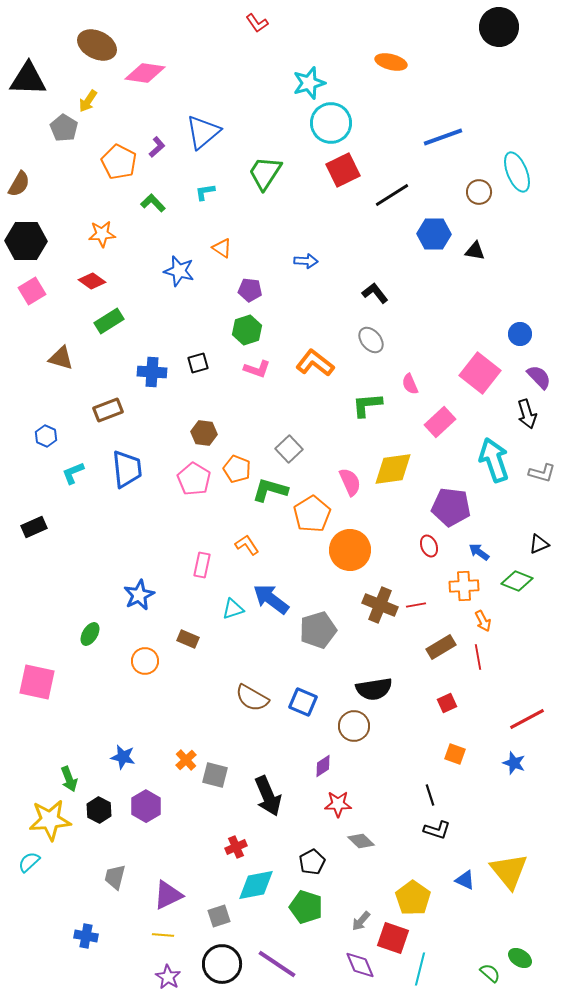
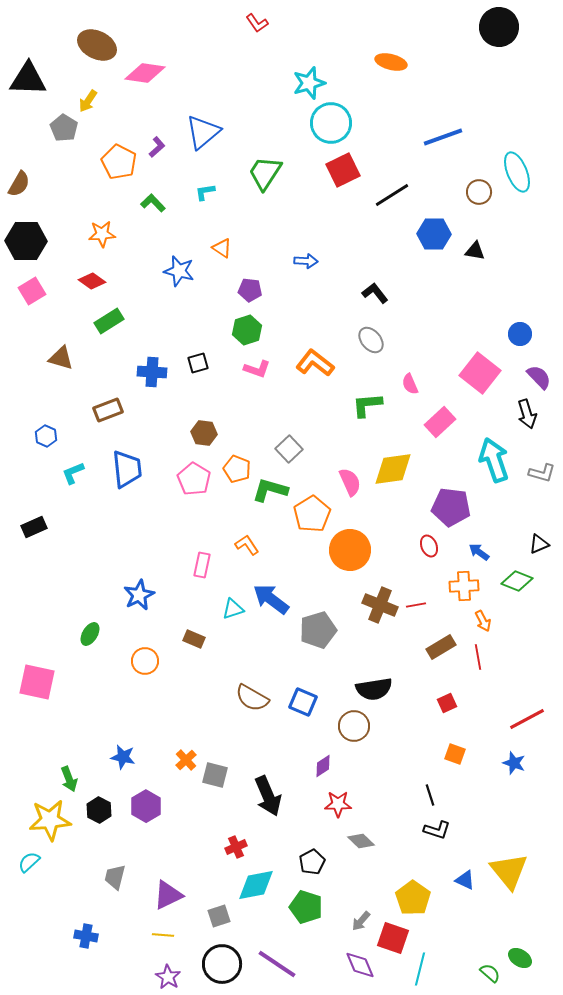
brown rectangle at (188, 639): moved 6 px right
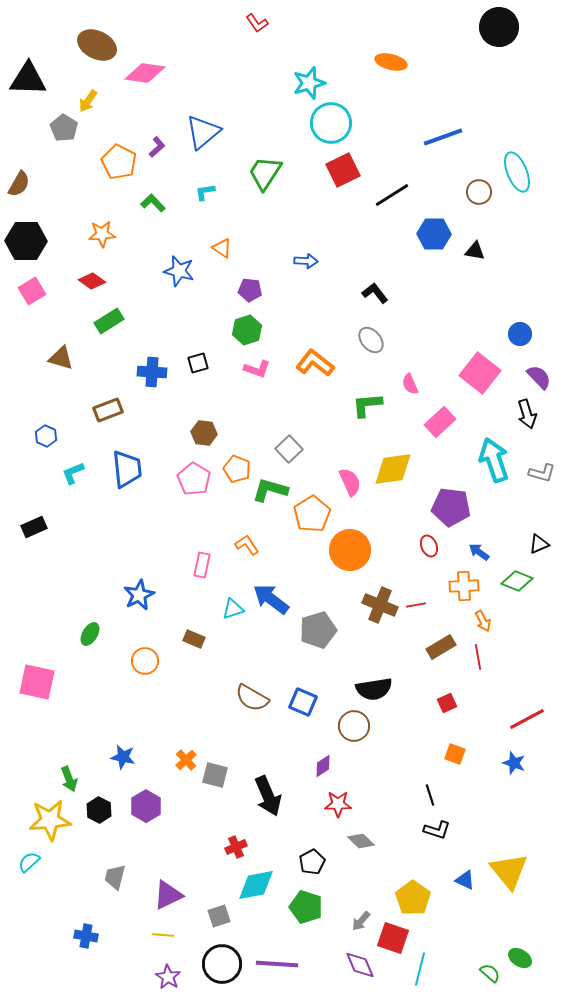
purple line at (277, 964): rotated 30 degrees counterclockwise
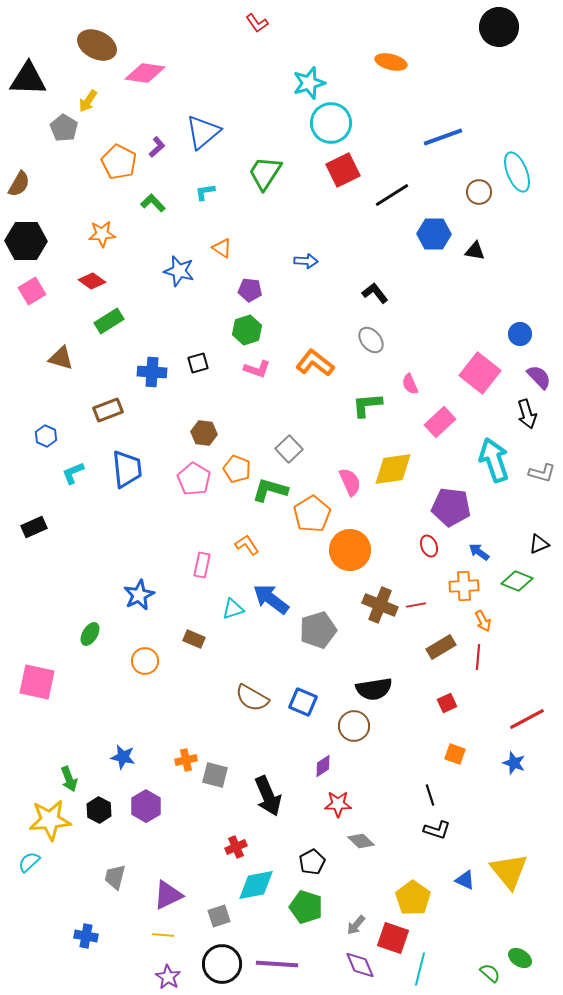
red line at (478, 657): rotated 15 degrees clockwise
orange cross at (186, 760): rotated 30 degrees clockwise
gray arrow at (361, 921): moved 5 px left, 4 px down
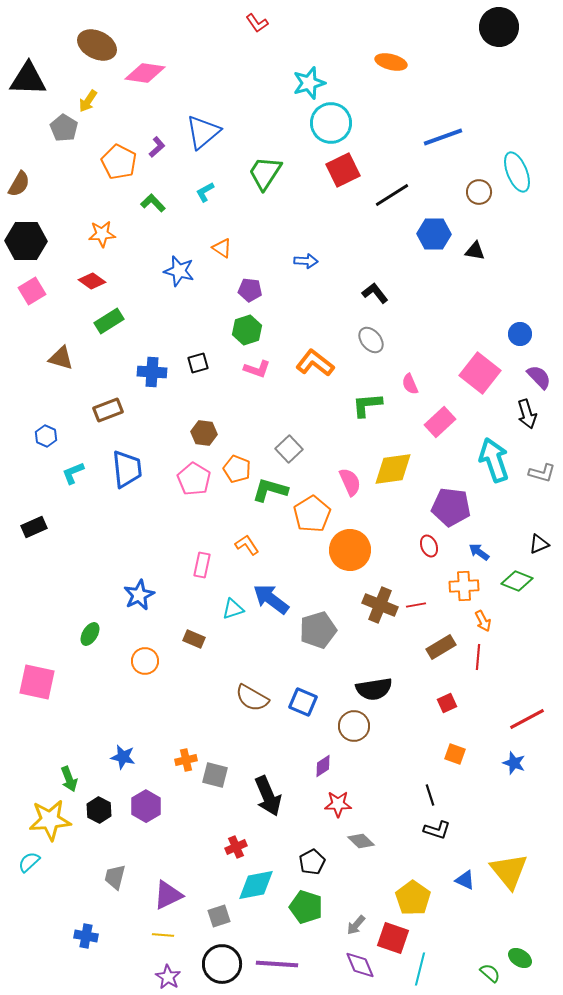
cyan L-shape at (205, 192): rotated 20 degrees counterclockwise
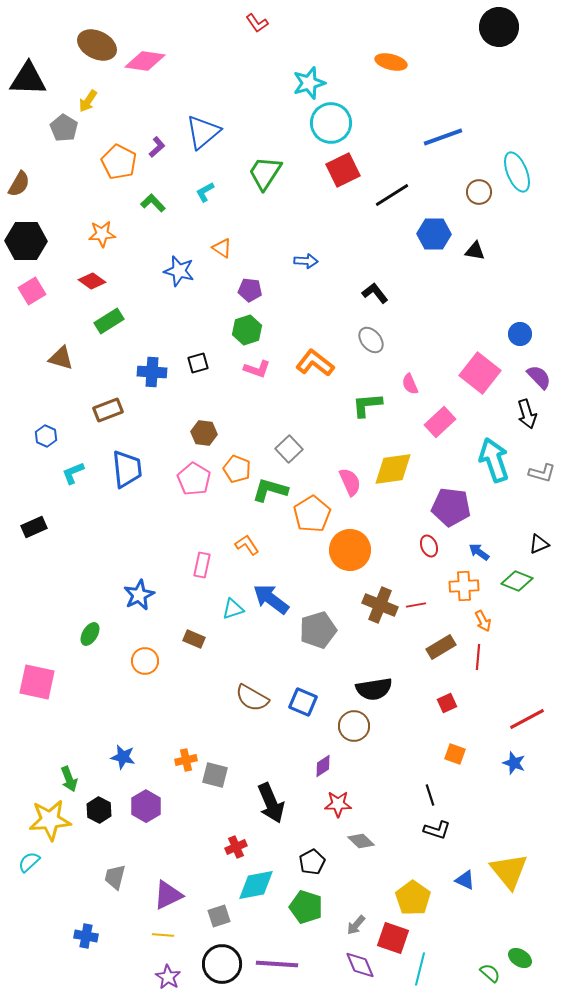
pink diamond at (145, 73): moved 12 px up
black arrow at (268, 796): moved 3 px right, 7 px down
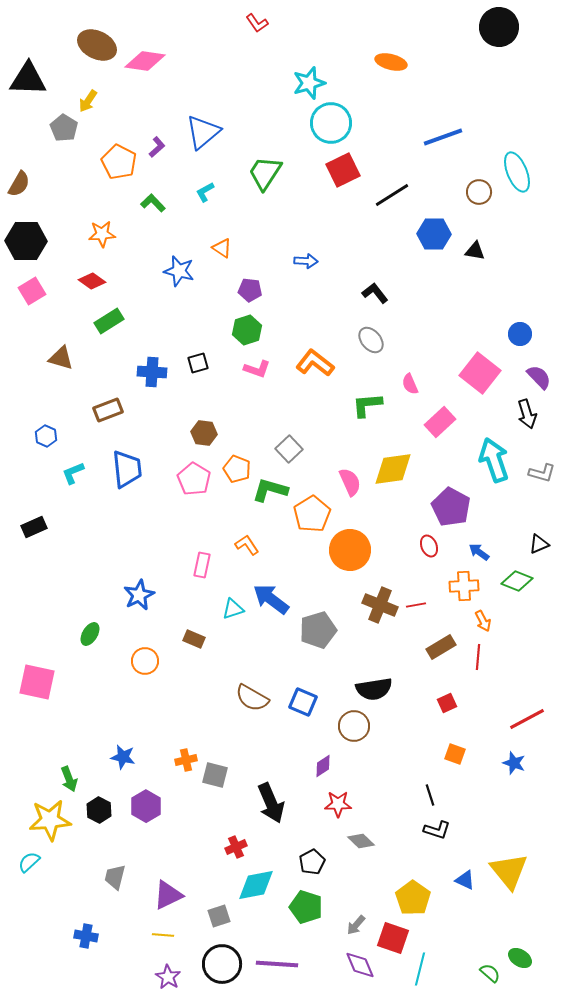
purple pentagon at (451, 507): rotated 21 degrees clockwise
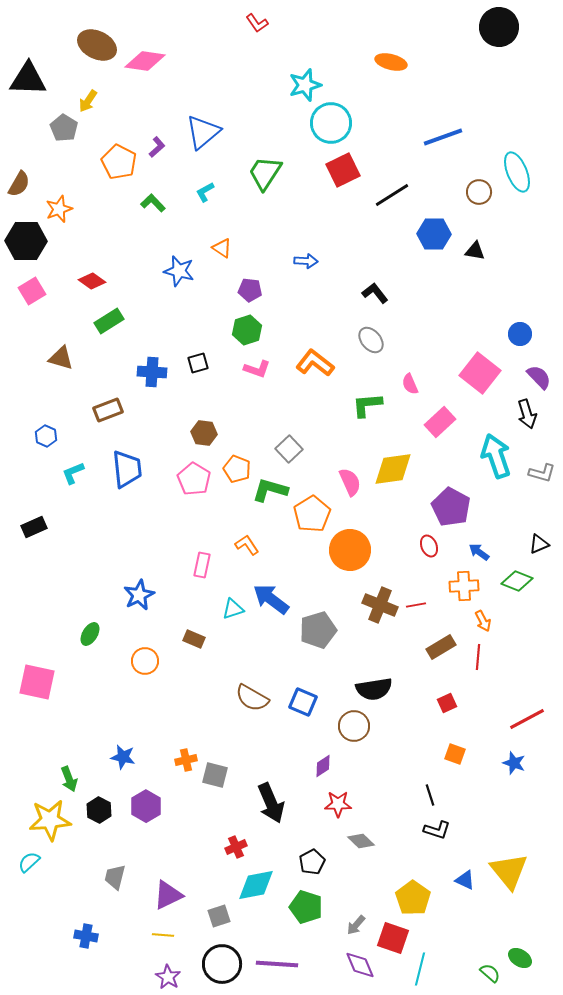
cyan star at (309, 83): moved 4 px left, 2 px down
orange star at (102, 234): moved 43 px left, 25 px up; rotated 16 degrees counterclockwise
cyan arrow at (494, 460): moved 2 px right, 4 px up
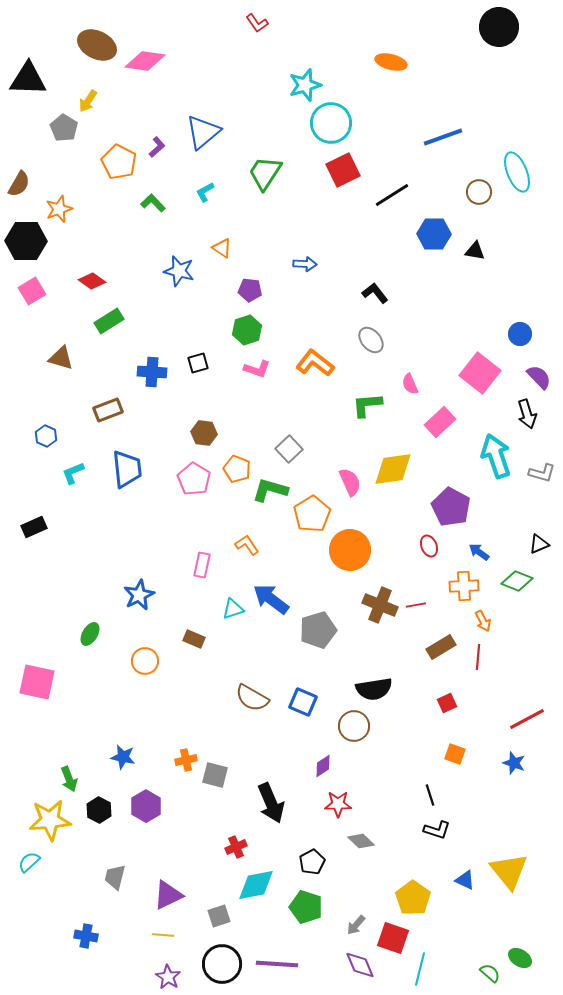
blue arrow at (306, 261): moved 1 px left, 3 px down
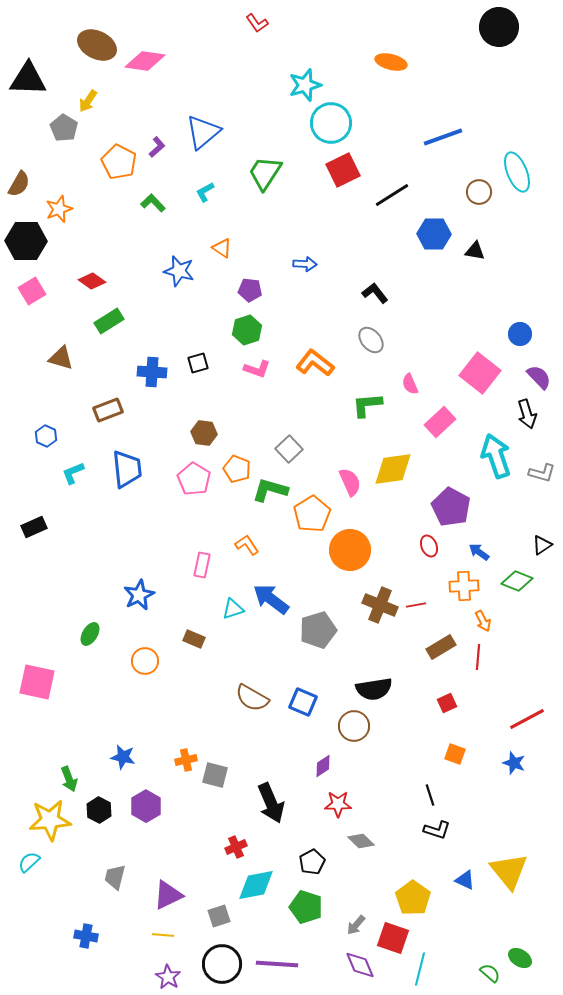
black triangle at (539, 544): moved 3 px right, 1 px down; rotated 10 degrees counterclockwise
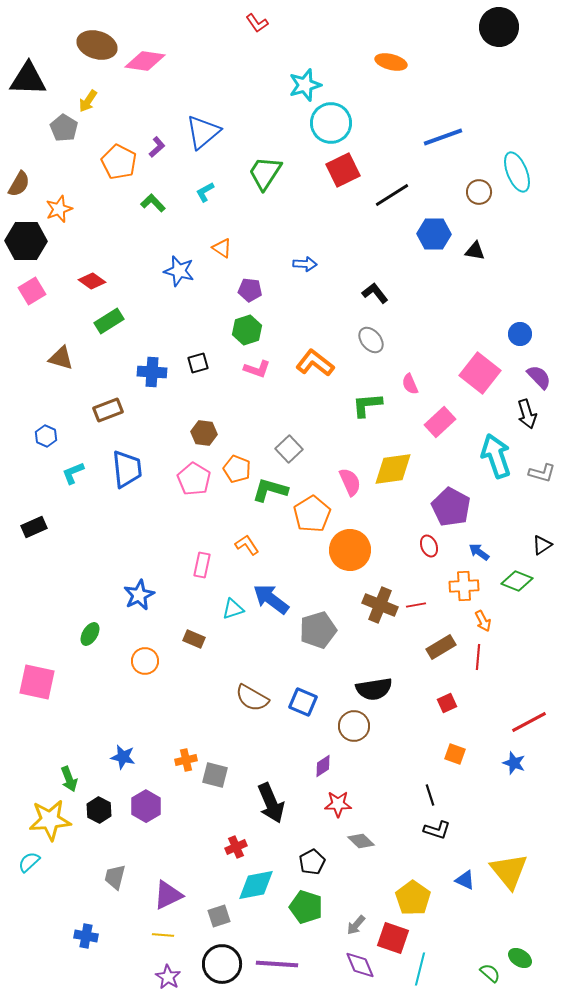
brown ellipse at (97, 45): rotated 9 degrees counterclockwise
red line at (527, 719): moved 2 px right, 3 px down
